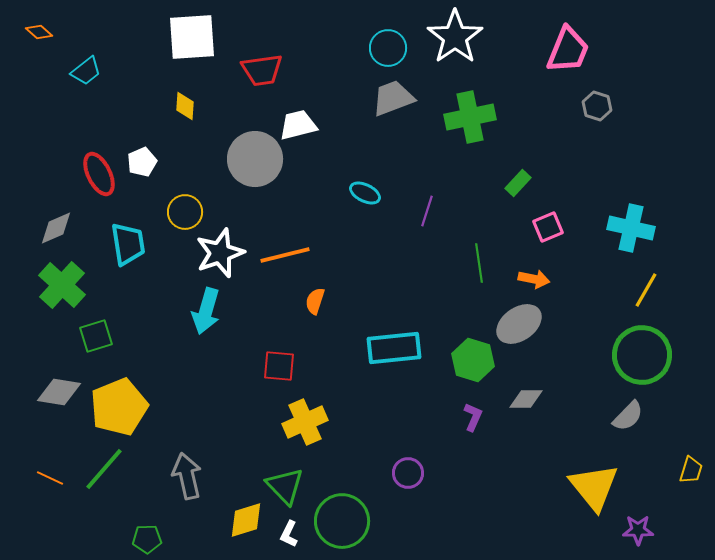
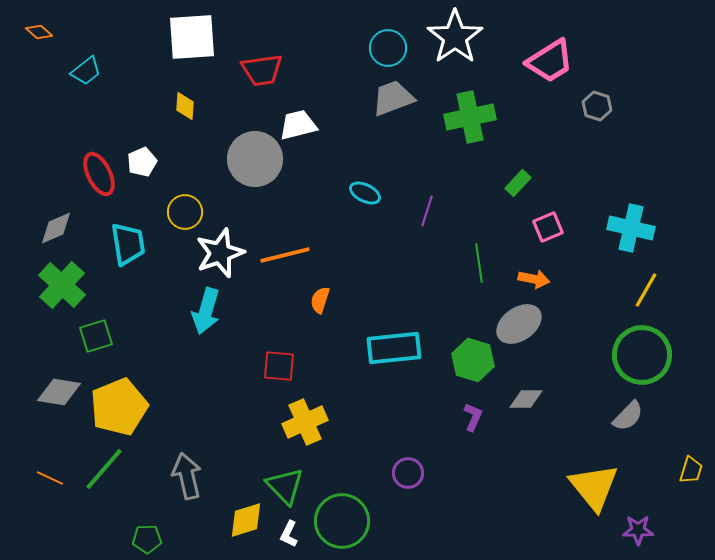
pink trapezoid at (568, 50): moved 18 px left, 11 px down; rotated 36 degrees clockwise
orange semicircle at (315, 301): moved 5 px right, 1 px up
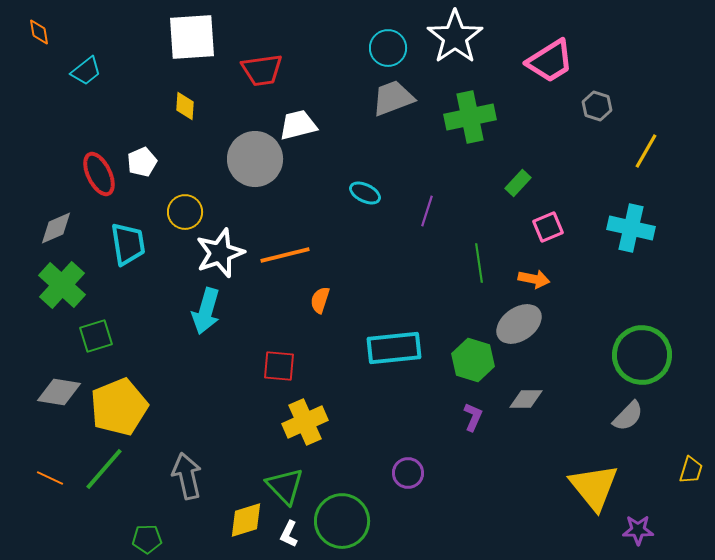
orange diamond at (39, 32): rotated 40 degrees clockwise
yellow line at (646, 290): moved 139 px up
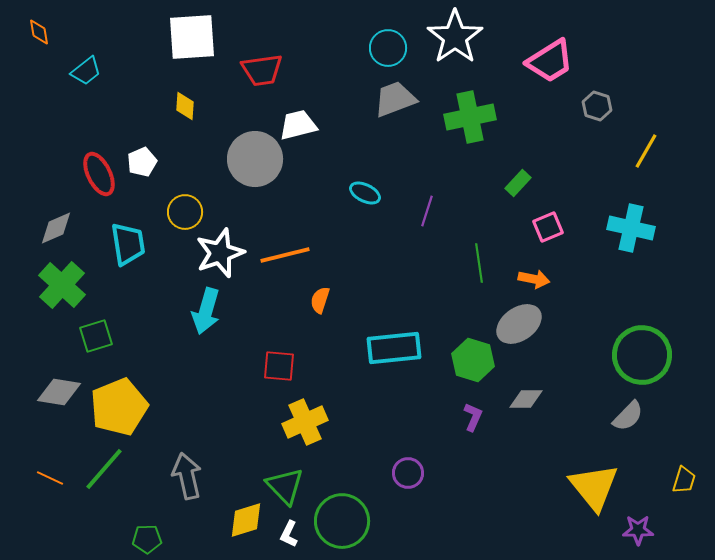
gray trapezoid at (393, 98): moved 2 px right, 1 px down
yellow trapezoid at (691, 470): moved 7 px left, 10 px down
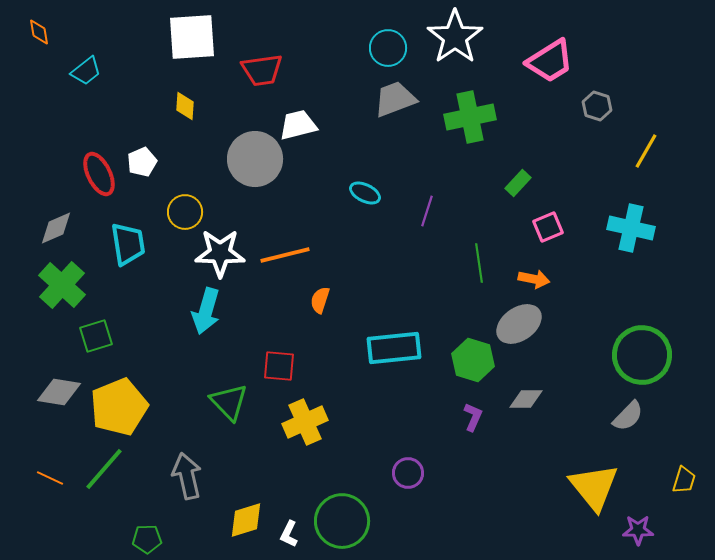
white star at (220, 253): rotated 21 degrees clockwise
green triangle at (285, 486): moved 56 px left, 84 px up
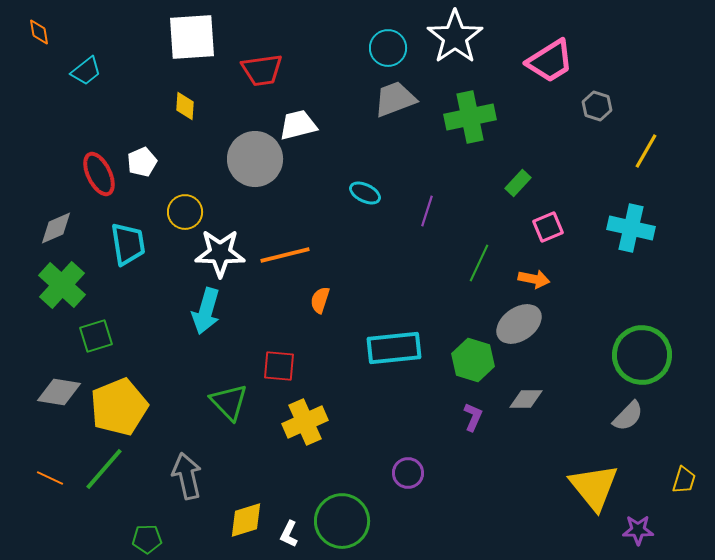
green line at (479, 263): rotated 33 degrees clockwise
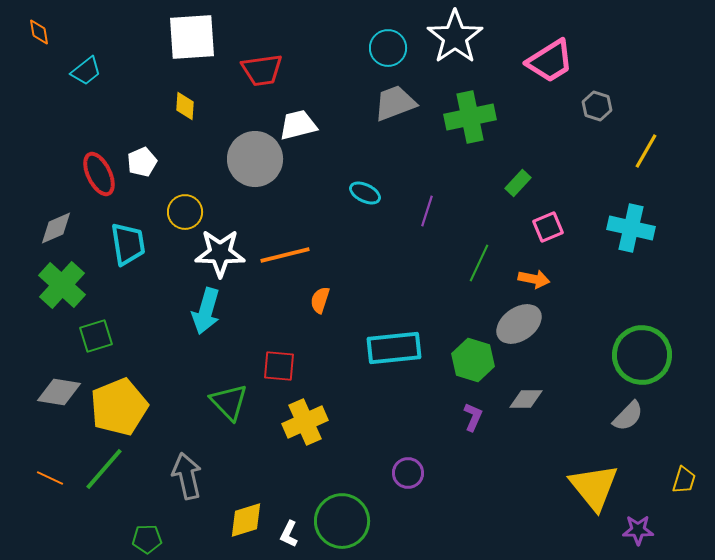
gray trapezoid at (395, 99): moved 4 px down
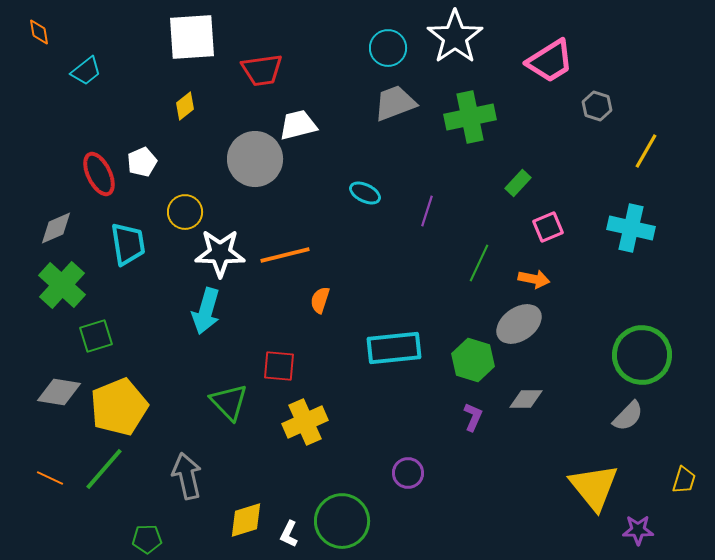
yellow diamond at (185, 106): rotated 48 degrees clockwise
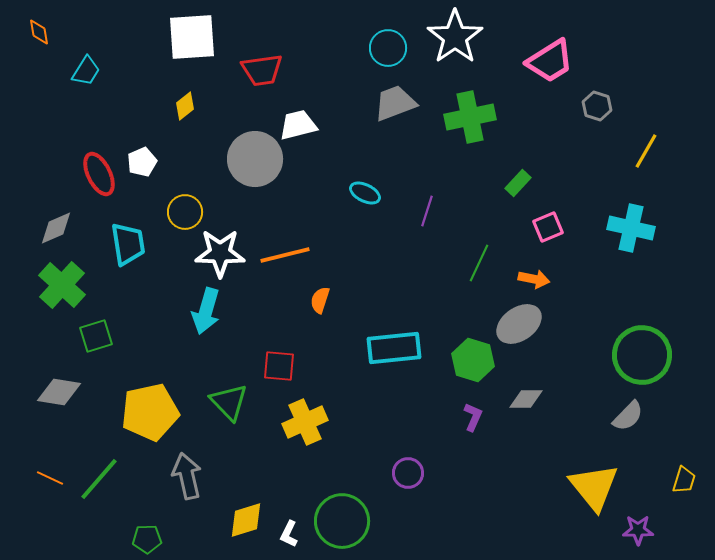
cyan trapezoid at (86, 71): rotated 20 degrees counterclockwise
yellow pentagon at (119, 407): moved 31 px right, 5 px down; rotated 10 degrees clockwise
green line at (104, 469): moved 5 px left, 10 px down
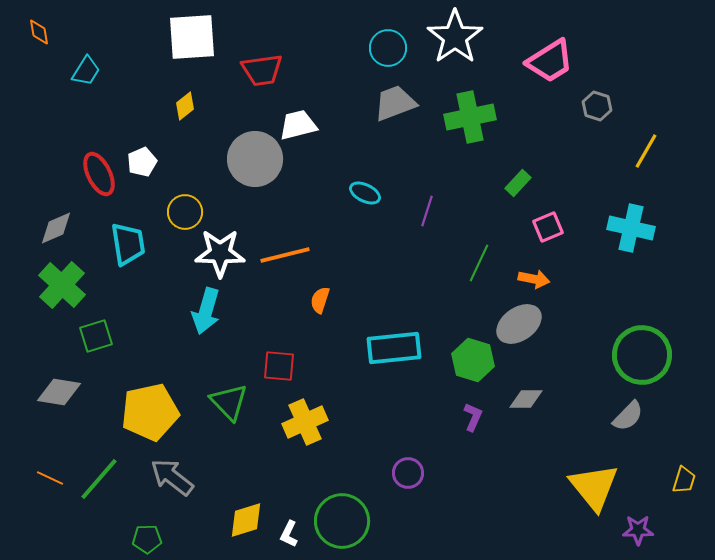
gray arrow at (187, 476): moved 15 px left, 1 px down; rotated 39 degrees counterclockwise
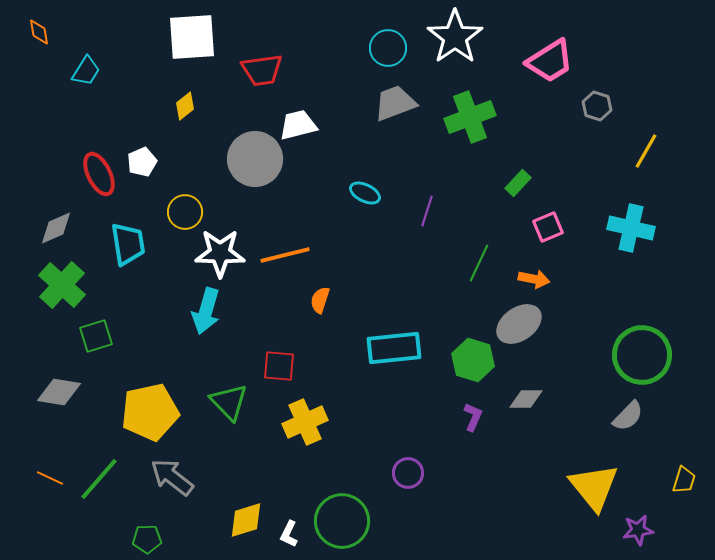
green cross at (470, 117): rotated 9 degrees counterclockwise
purple star at (638, 530): rotated 8 degrees counterclockwise
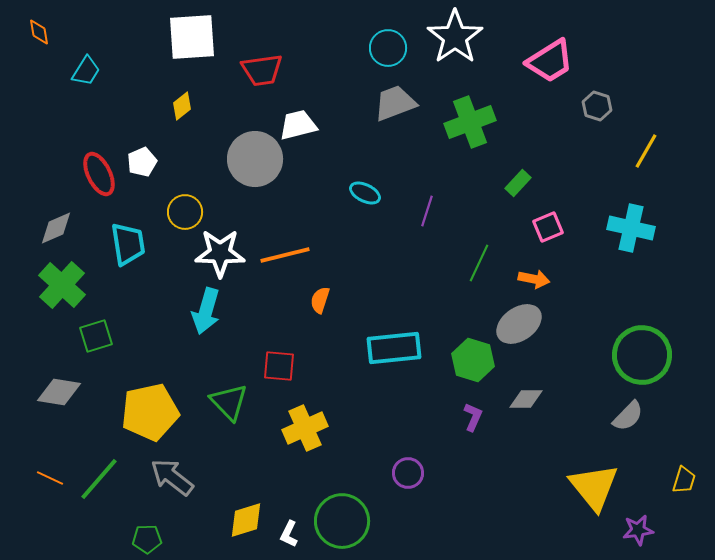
yellow diamond at (185, 106): moved 3 px left
green cross at (470, 117): moved 5 px down
yellow cross at (305, 422): moved 6 px down
